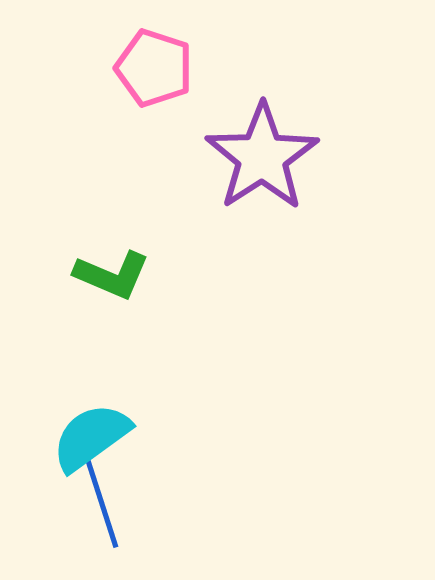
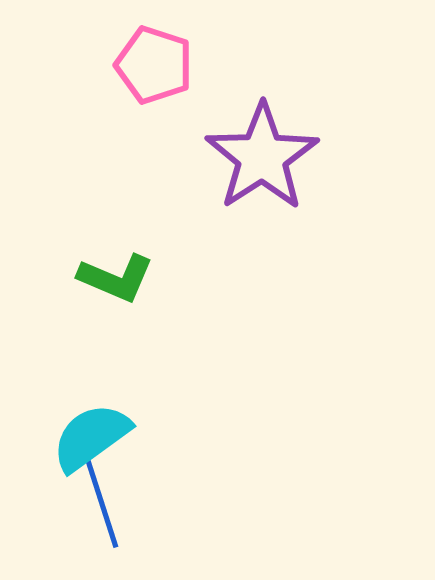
pink pentagon: moved 3 px up
green L-shape: moved 4 px right, 3 px down
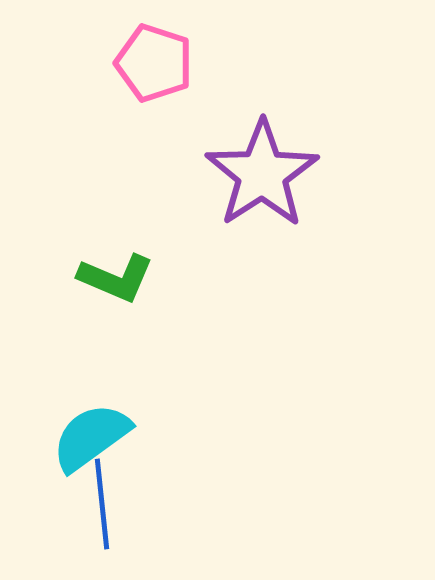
pink pentagon: moved 2 px up
purple star: moved 17 px down
blue line: rotated 12 degrees clockwise
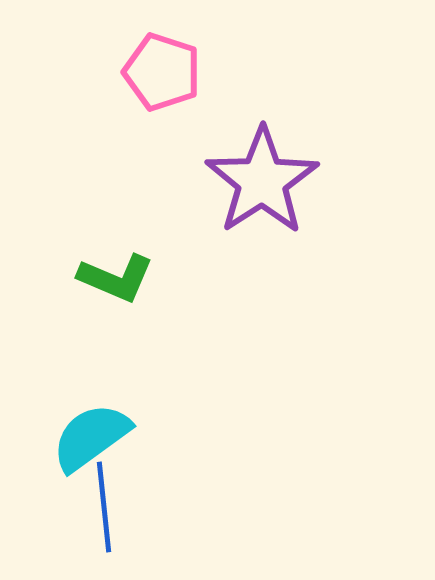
pink pentagon: moved 8 px right, 9 px down
purple star: moved 7 px down
blue line: moved 2 px right, 3 px down
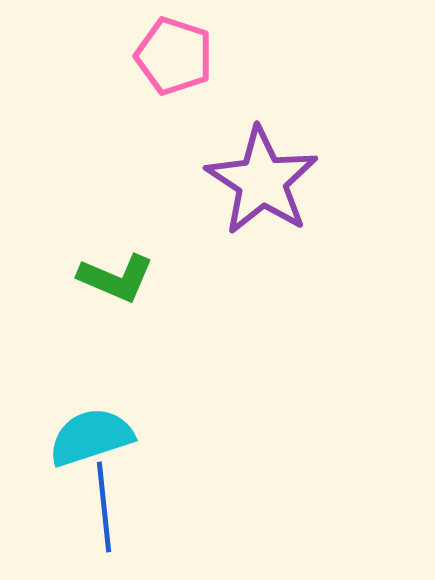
pink pentagon: moved 12 px right, 16 px up
purple star: rotated 6 degrees counterclockwise
cyan semicircle: rotated 18 degrees clockwise
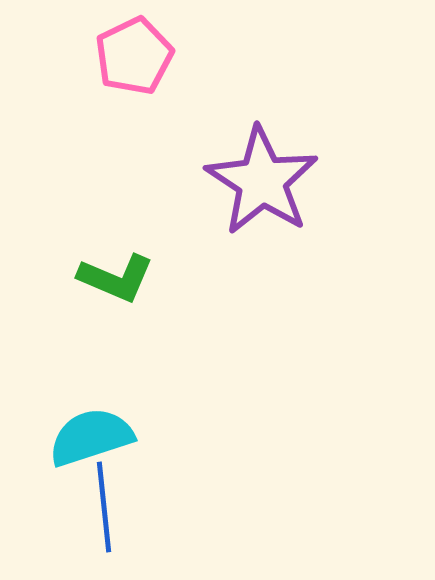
pink pentagon: moved 40 px left; rotated 28 degrees clockwise
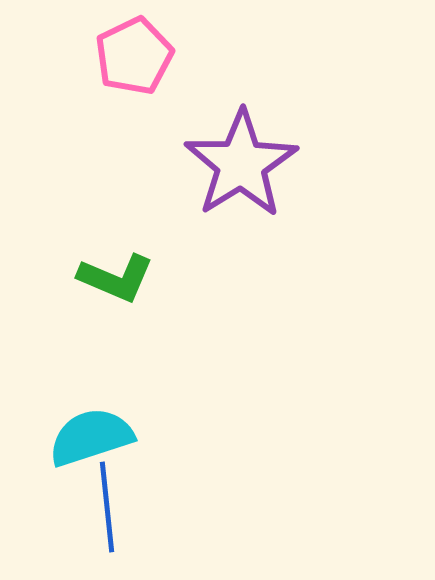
purple star: moved 21 px left, 17 px up; rotated 7 degrees clockwise
blue line: moved 3 px right
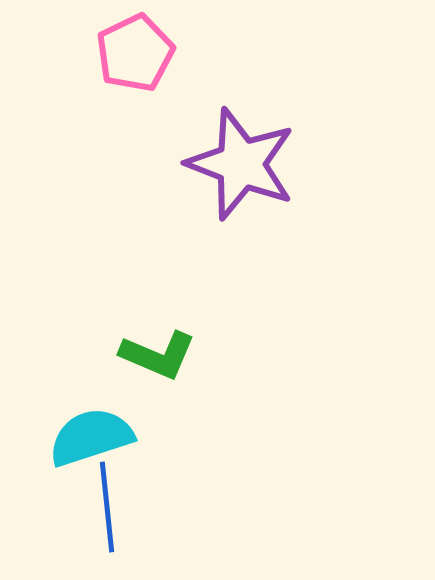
pink pentagon: moved 1 px right, 3 px up
purple star: rotated 19 degrees counterclockwise
green L-shape: moved 42 px right, 77 px down
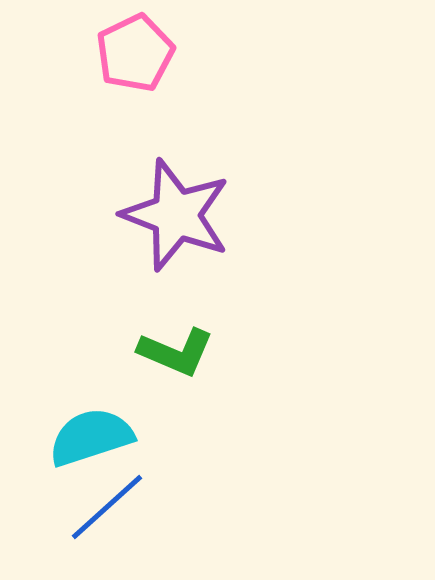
purple star: moved 65 px left, 51 px down
green L-shape: moved 18 px right, 3 px up
blue line: rotated 54 degrees clockwise
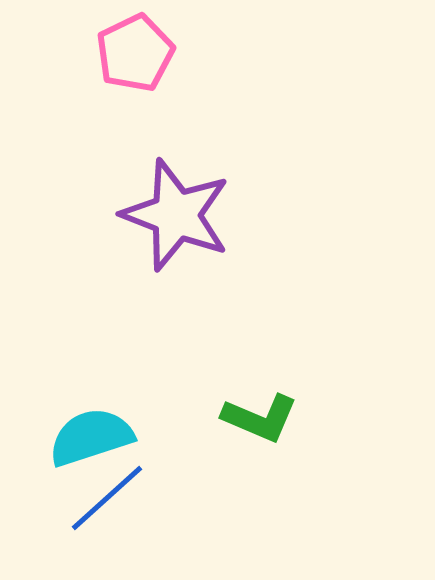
green L-shape: moved 84 px right, 66 px down
blue line: moved 9 px up
